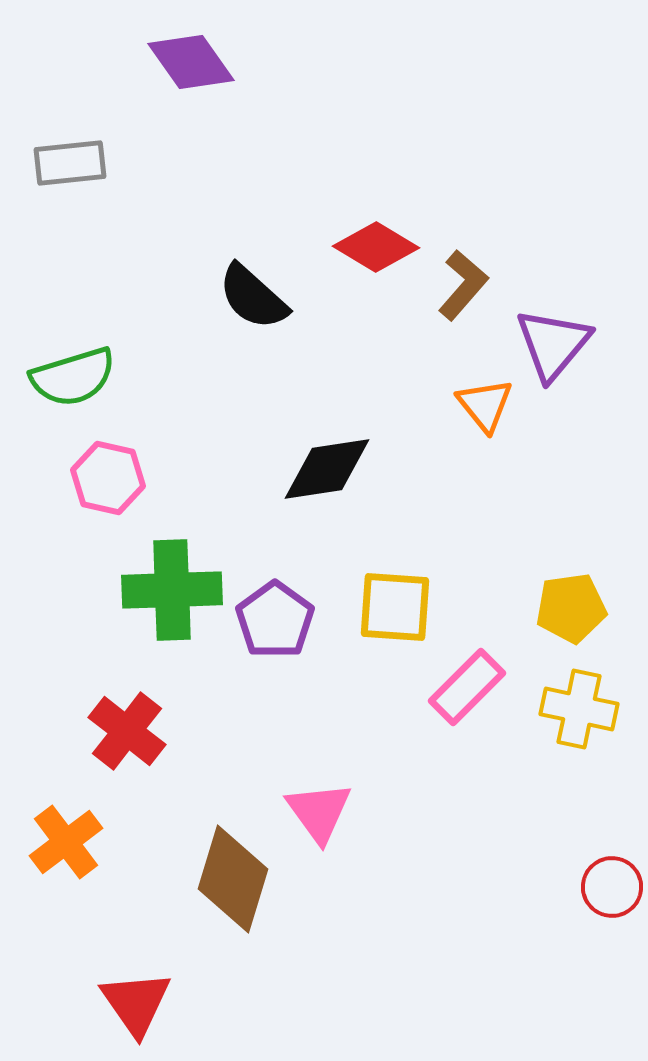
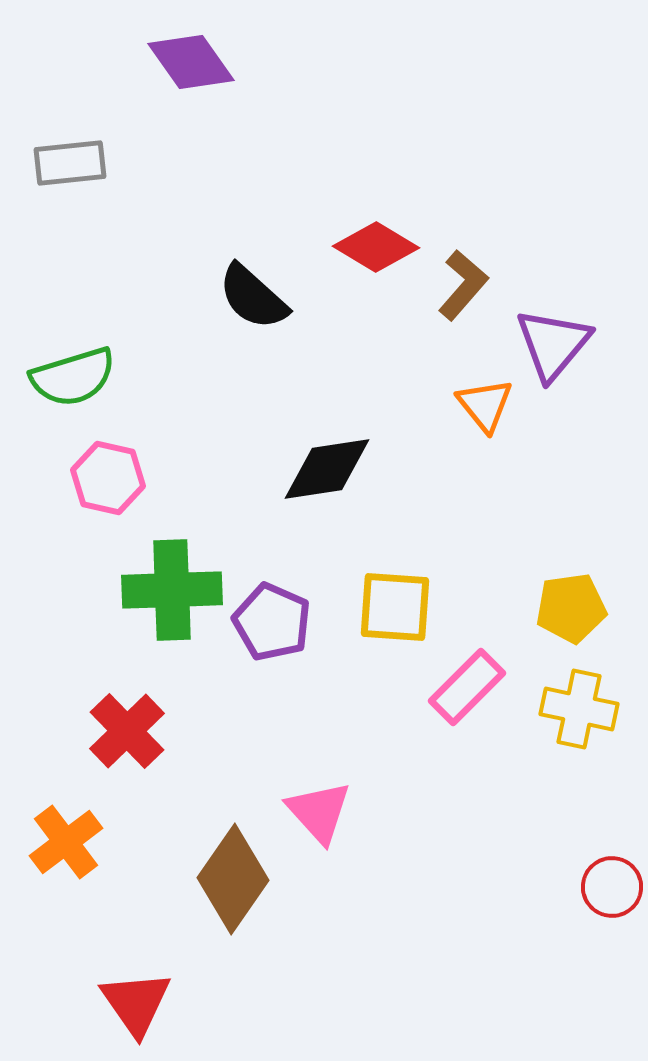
purple pentagon: moved 3 px left, 2 px down; rotated 12 degrees counterclockwise
red cross: rotated 8 degrees clockwise
pink triangle: rotated 6 degrees counterclockwise
brown diamond: rotated 18 degrees clockwise
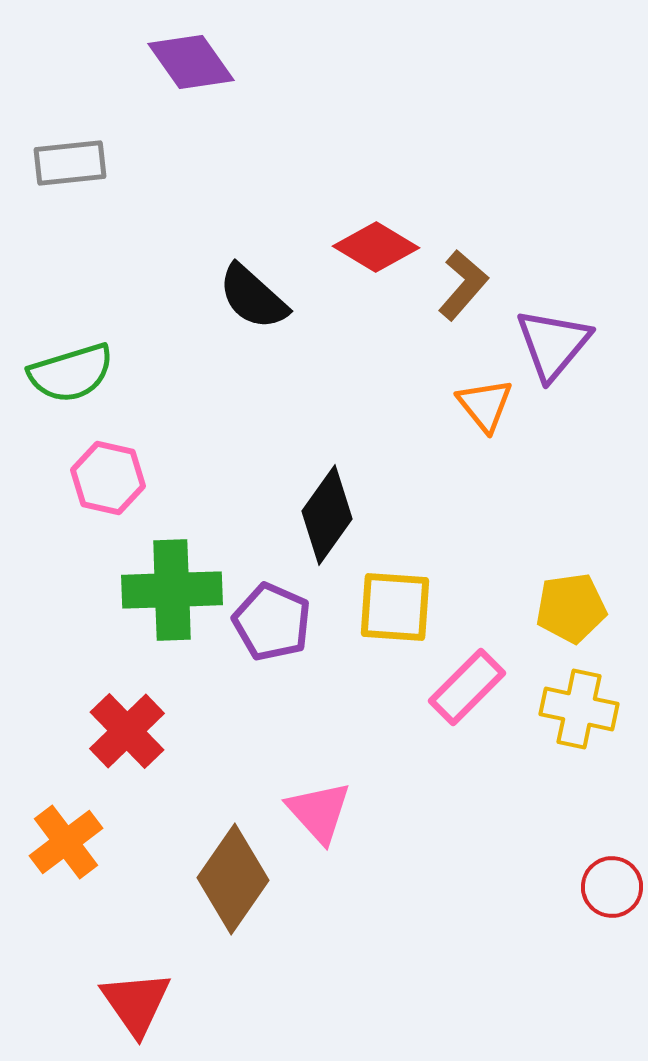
green semicircle: moved 2 px left, 4 px up
black diamond: moved 46 px down; rotated 46 degrees counterclockwise
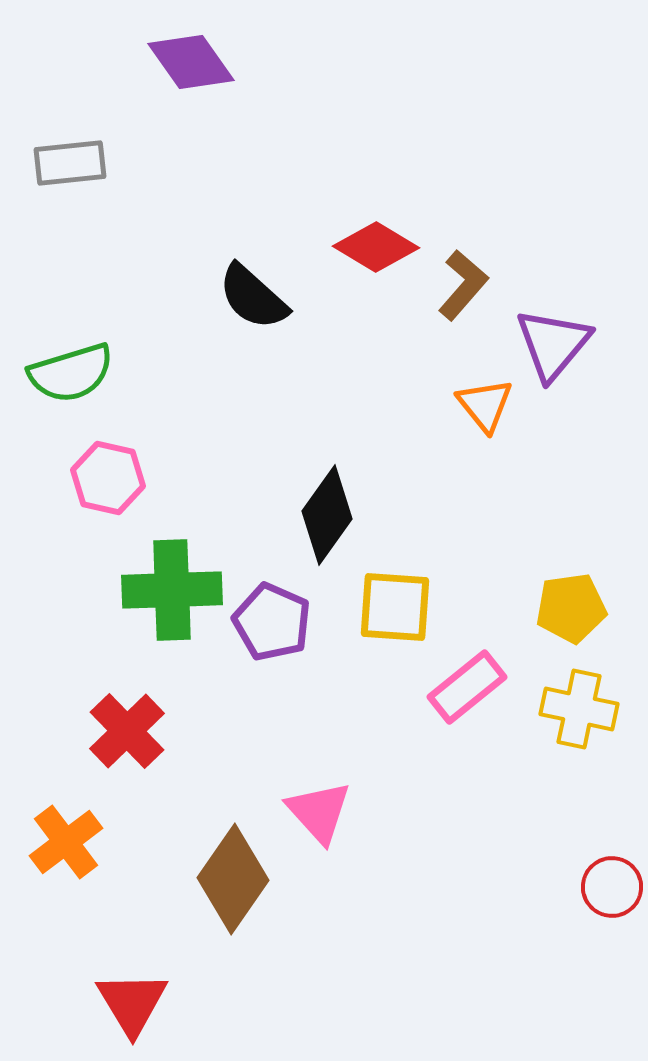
pink rectangle: rotated 6 degrees clockwise
red triangle: moved 4 px left; rotated 4 degrees clockwise
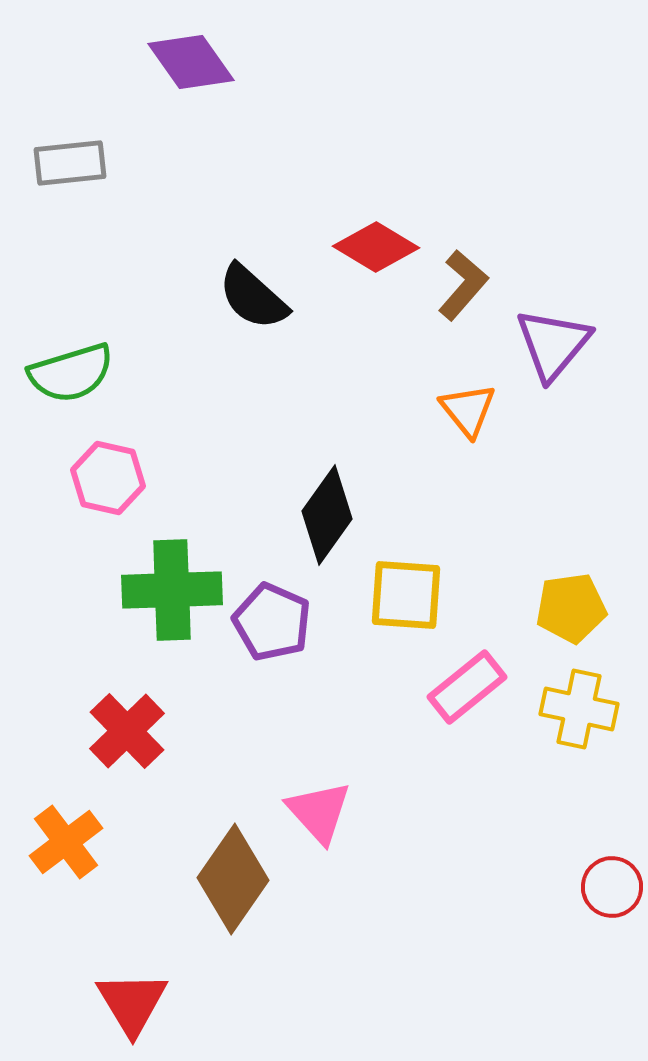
orange triangle: moved 17 px left, 5 px down
yellow square: moved 11 px right, 12 px up
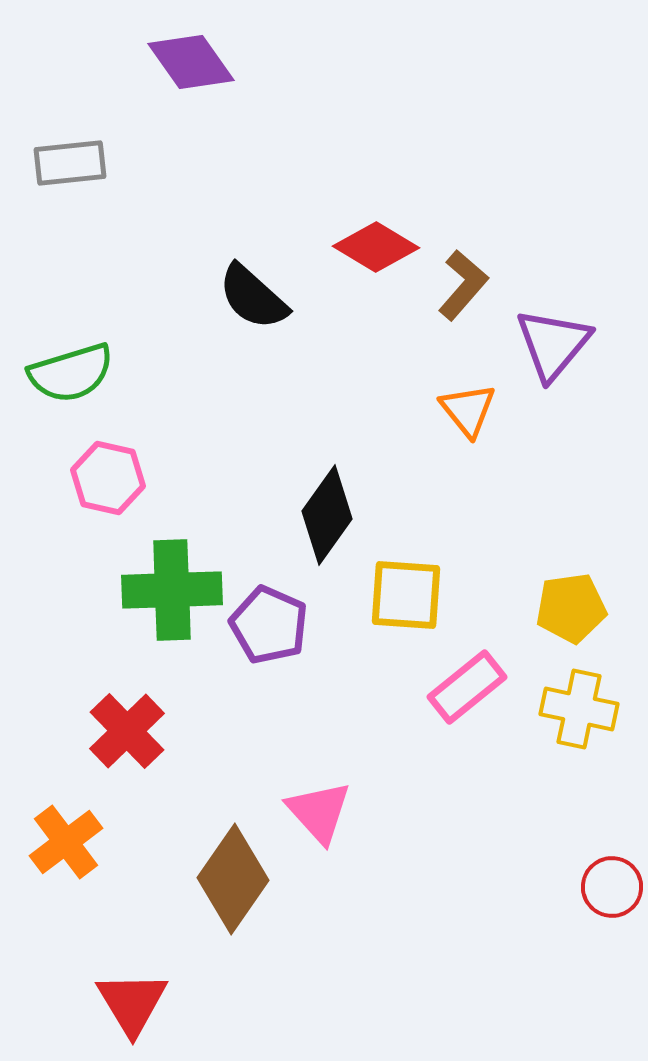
purple pentagon: moved 3 px left, 3 px down
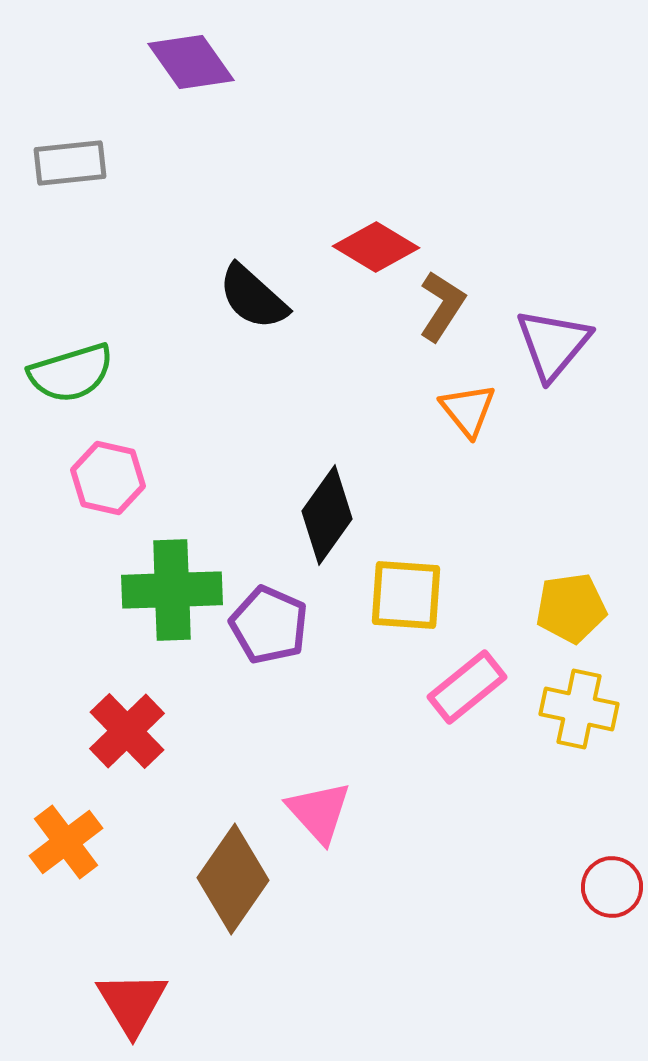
brown L-shape: moved 21 px left, 21 px down; rotated 8 degrees counterclockwise
